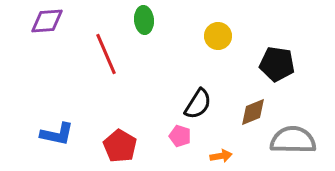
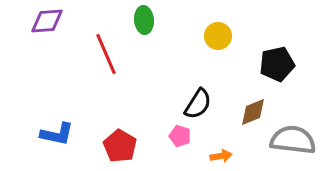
black pentagon: rotated 20 degrees counterclockwise
gray semicircle: rotated 6 degrees clockwise
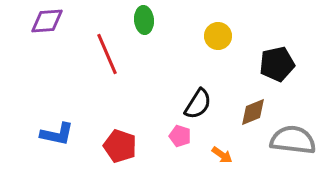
red line: moved 1 px right
red pentagon: rotated 12 degrees counterclockwise
orange arrow: moved 1 px right, 1 px up; rotated 45 degrees clockwise
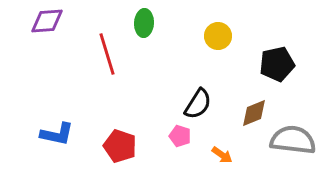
green ellipse: moved 3 px down; rotated 8 degrees clockwise
red line: rotated 6 degrees clockwise
brown diamond: moved 1 px right, 1 px down
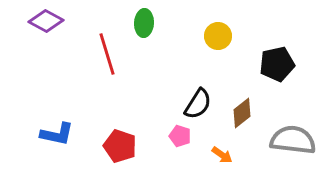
purple diamond: moved 1 px left; rotated 32 degrees clockwise
brown diamond: moved 12 px left; rotated 16 degrees counterclockwise
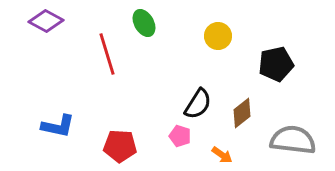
green ellipse: rotated 32 degrees counterclockwise
black pentagon: moved 1 px left
blue L-shape: moved 1 px right, 8 px up
red pentagon: rotated 16 degrees counterclockwise
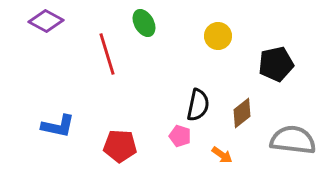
black semicircle: moved 1 px down; rotated 20 degrees counterclockwise
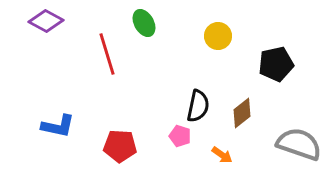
black semicircle: moved 1 px down
gray semicircle: moved 6 px right, 4 px down; rotated 12 degrees clockwise
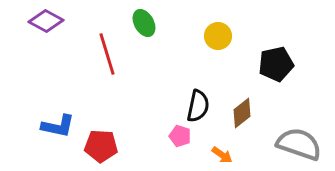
red pentagon: moved 19 px left
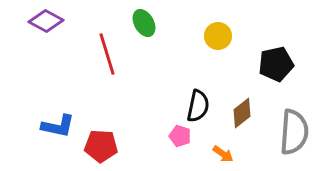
gray semicircle: moved 5 px left, 12 px up; rotated 75 degrees clockwise
orange arrow: moved 1 px right, 1 px up
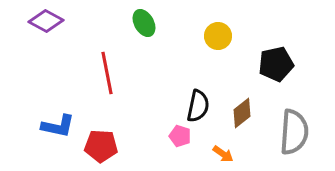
red line: moved 19 px down; rotated 6 degrees clockwise
